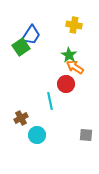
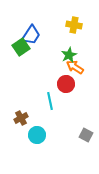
green star: rotated 14 degrees clockwise
gray square: rotated 24 degrees clockwise
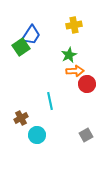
yellow cross: rotated 21 degrees counterclockwise
orange arrow: moved 4 px down; rotated 144 degrees clockwise
red circle: moved 21 px right
gray square: rotated 32 degrees clockwise
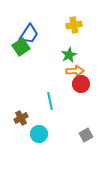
blue trapezoid: moved 2 px left, 1 px up
red circle: moved 6 px left
cyan circle: moved 2 px right, 1 px up
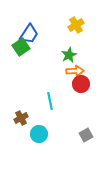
yellow cross: moved 2 px right; rotated 21 degrees counterclockwise
